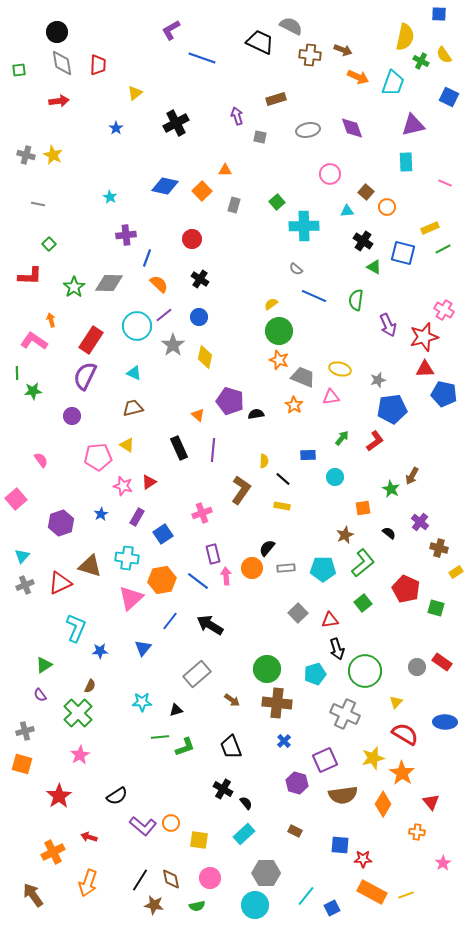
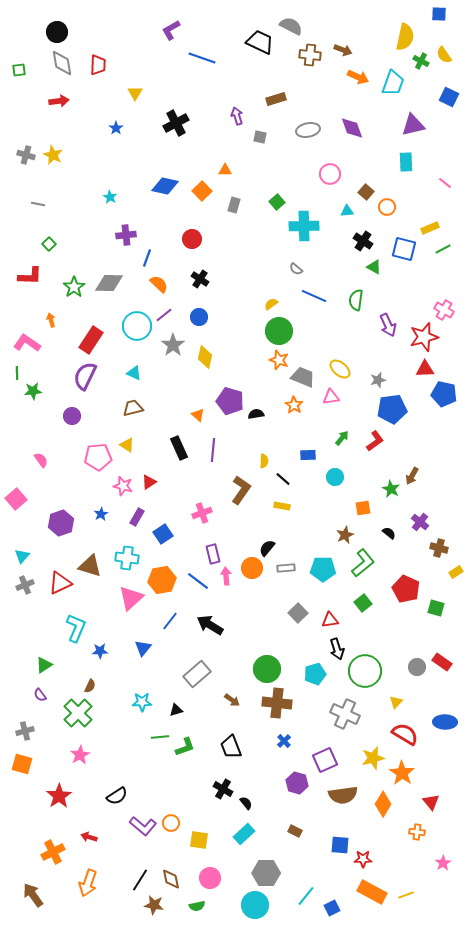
yellow triangle at (135, 93): rotated 21 degrees counterclockwise
pink line at (445, 183): rotated 16 degrees clockwise
blue square at (403, 253): moved 1 px right, 4 px up
pink L-shape at (34, 341): moved 7 px left, 2 px down
yellow ellipse at (340, 369): rotated 25 degrees clockwise
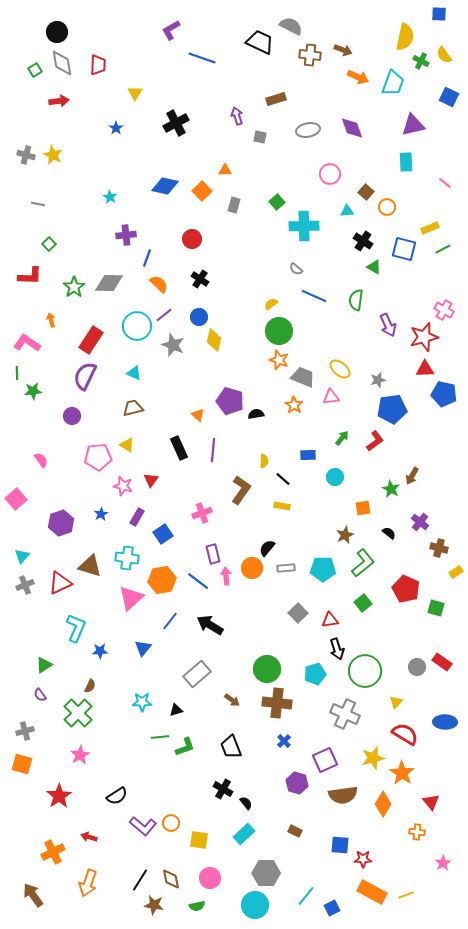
green square at (19, 70): moved 16 px right; rotated 24 degrees counterclockwise
gray star at (173, 345): rotated 15 degrees counterclockwise
yellow diamond at (205, 357): moved 9 px right, 17 px up
red triangle at (149, 482): moved 2 px right, 2 px up; rotated 21 degrees counterclockwise
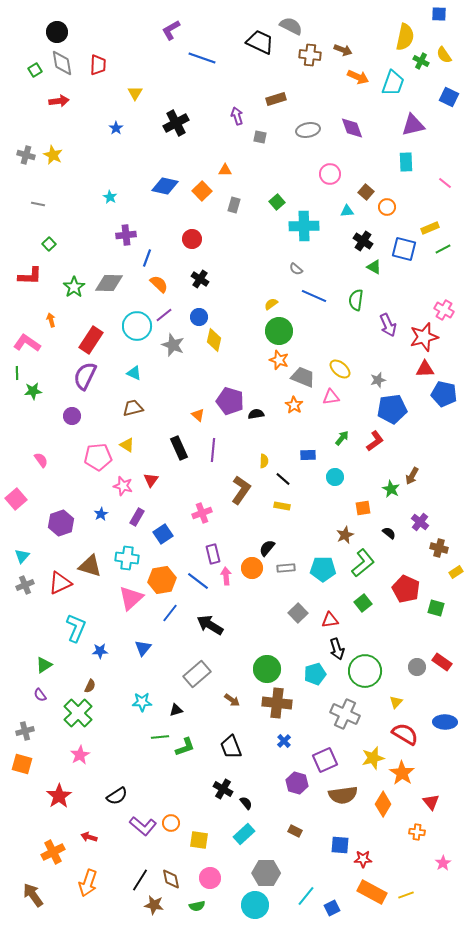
blue line at (170, 621): moved 8 px up
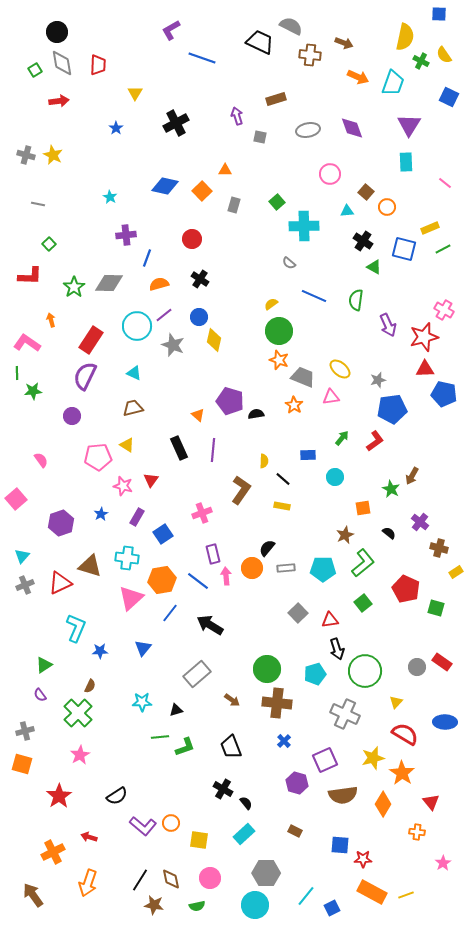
brown arrow at (343, 50): moved 1 px right, 7 px up
purple triangle at (413, 125): moved 4 px left; rotated 45 degrees counterclockwise
gray semicircle at (296, 269): moved 7 px left, 6 px up
orange semicircle at (159, 284): rotated 60 degrees counterclockwise
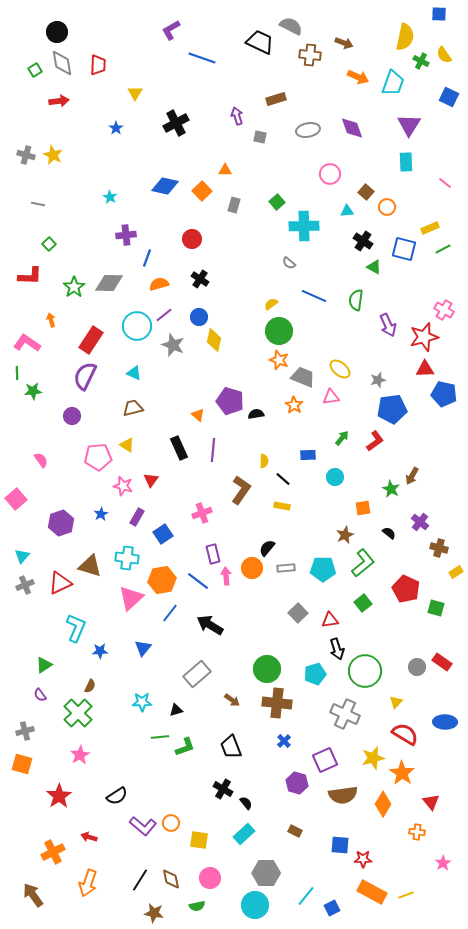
brown star at (154, 905): moved 8 px down
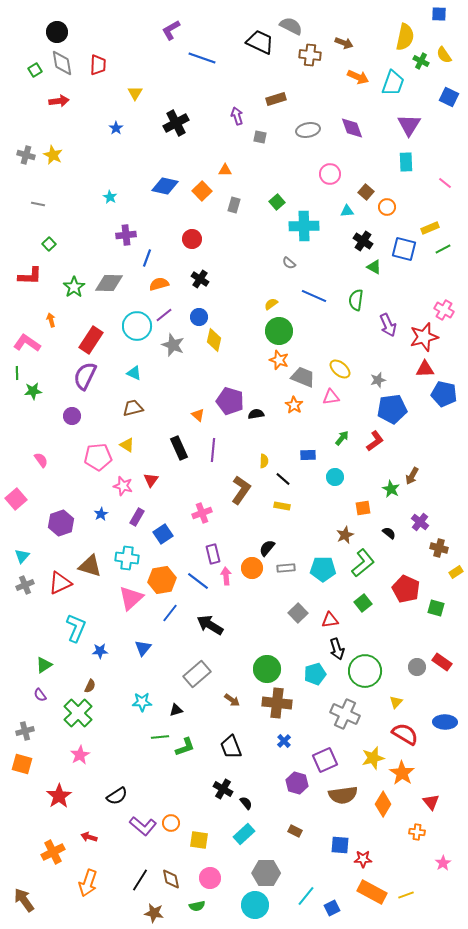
brown arrow at (33, 895): moved 9 px left, 5 px down
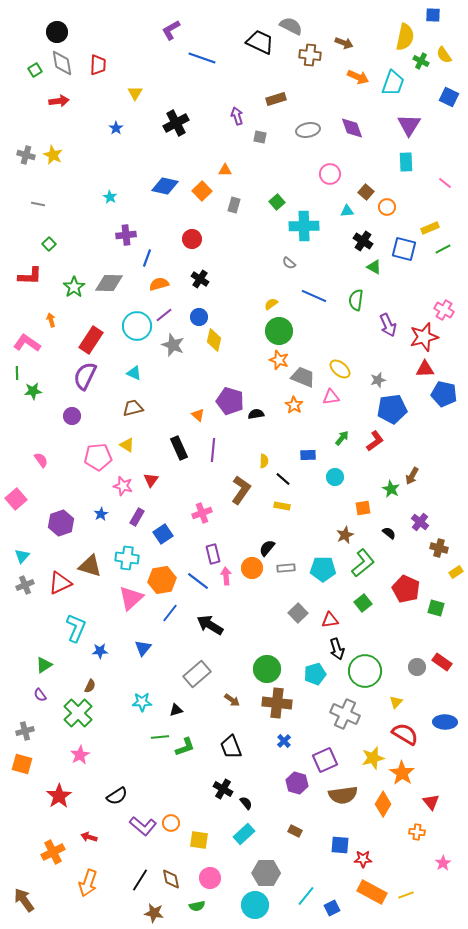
blue square at (439, 14): moved 6 px left, 1 px down
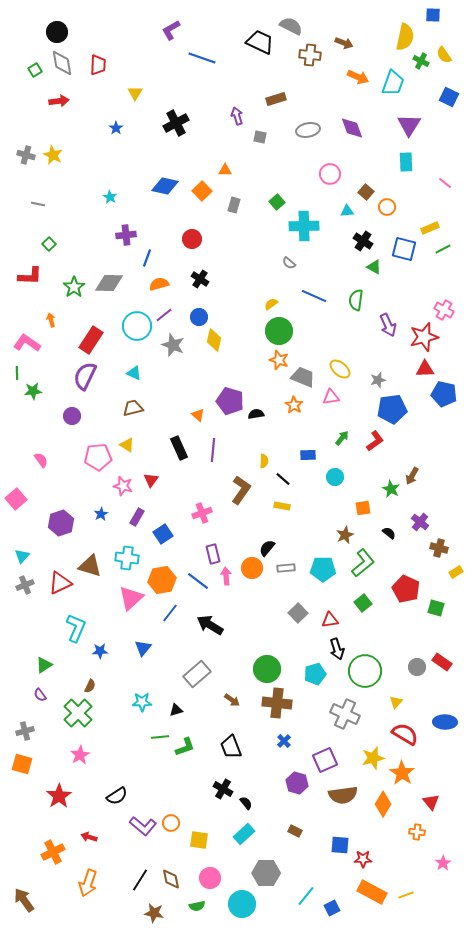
cyan circle at (255, 905): moved 13 px left, 1 px up
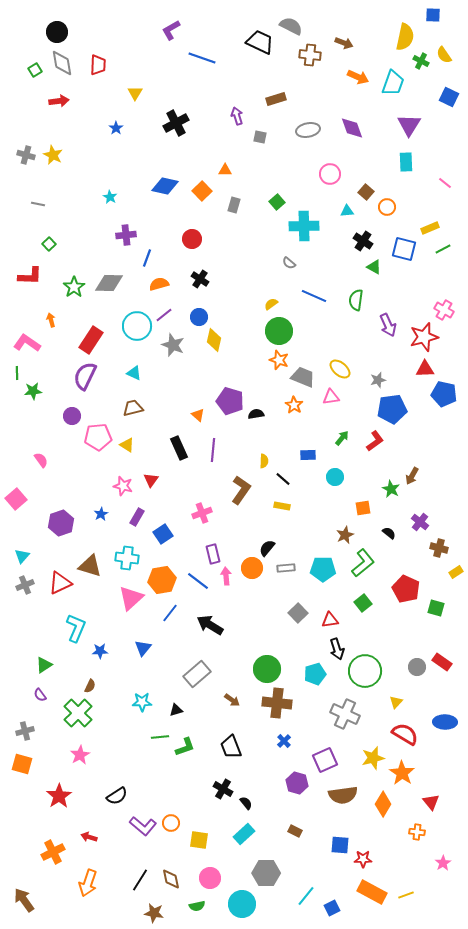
pink pentagon at (98, 457): moved 20 px up
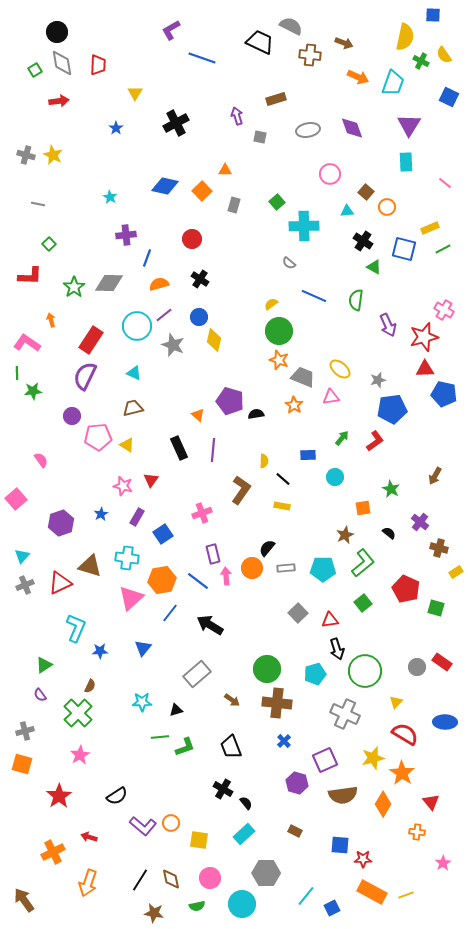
brown arrow at (412, 476): moved 23 px right
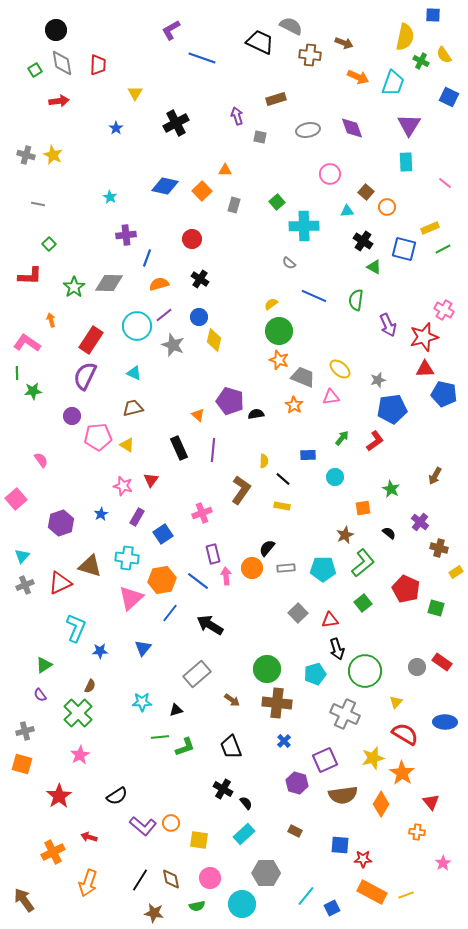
black circle at (57, 32): moved 1 px left, 2 px up
orange diamond at (383, 804): moved 2 px left
